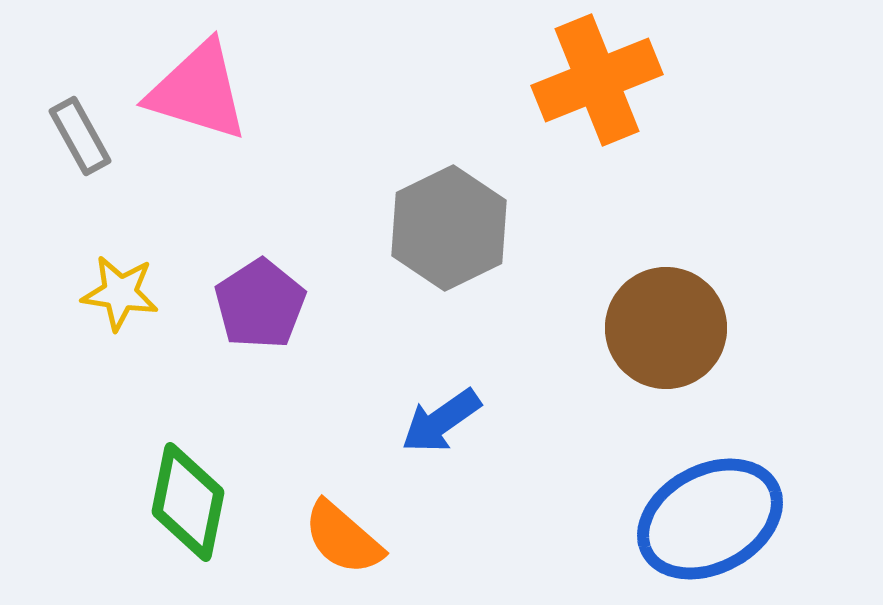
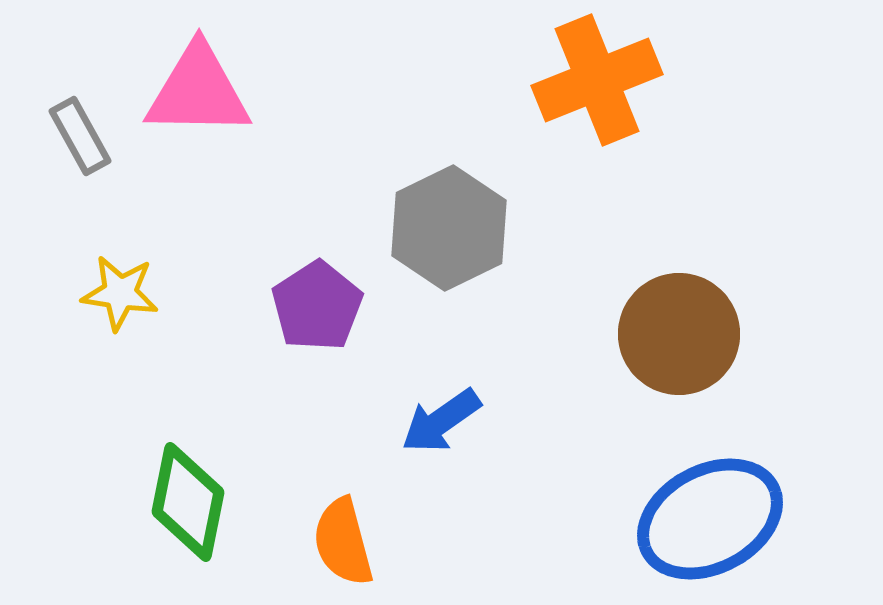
pink triangle: rotated 16 degrees counterclockwise
purple pentagon: moved 57 px right, 2 px down
brown circle: moved 13 px right, 6 px down
orange semicircle: moved 4 px down; rotated 34 degrees clockwise
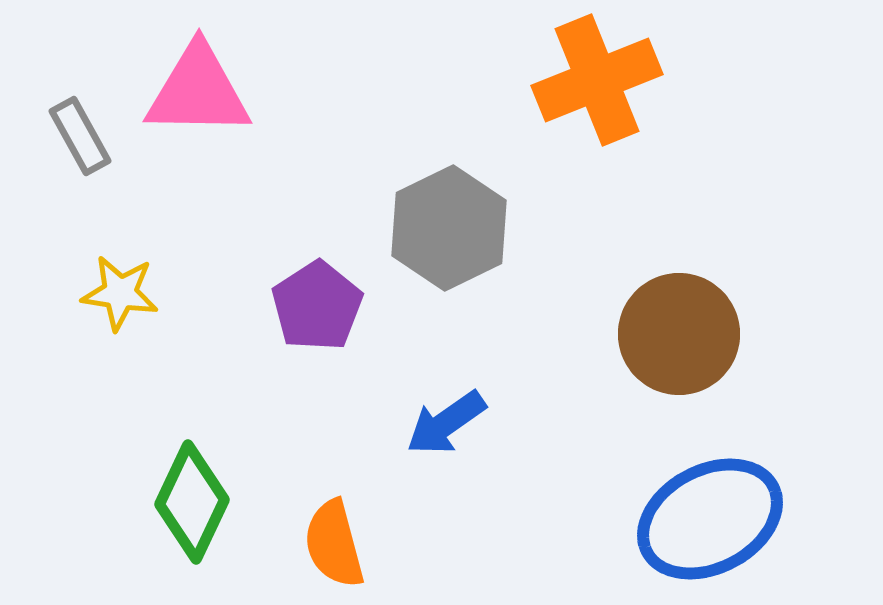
blue arrow: moved 5 px right, 2 px down
green diamond: moved 4 px right; rotated 14 degrees clockwise
orange semicircle: moved 9 px left, 2 px down
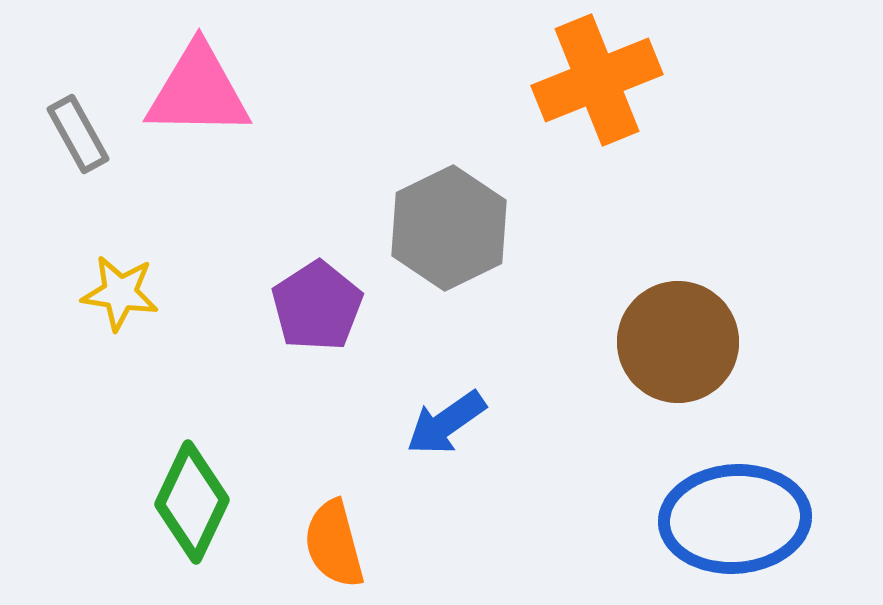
gray rectangle: moved 2 px left, 2 px up
brown circle: moved 1 px left, 8 px down
blue ellipse: moved 25 px right; rotated 24 degrees clockwise
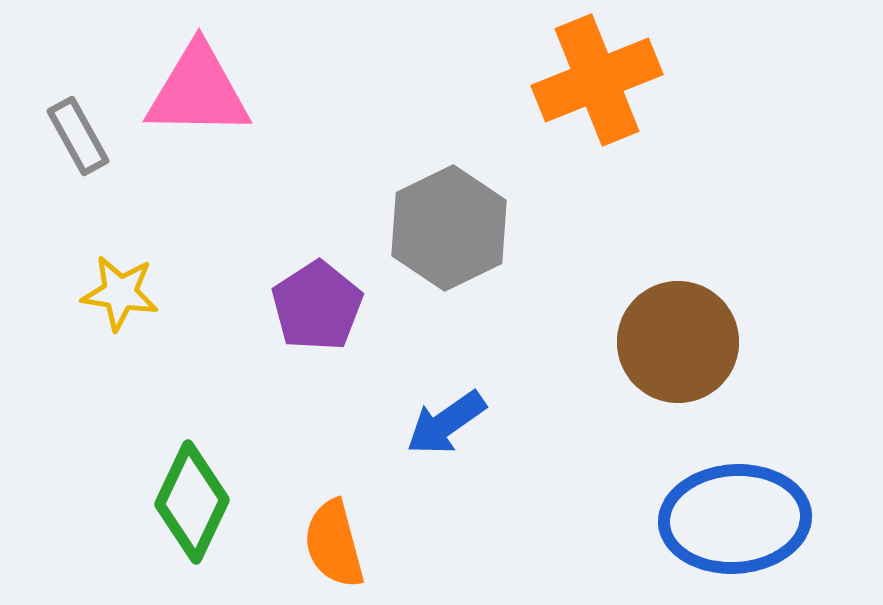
gray rectangle: moved 2 px down
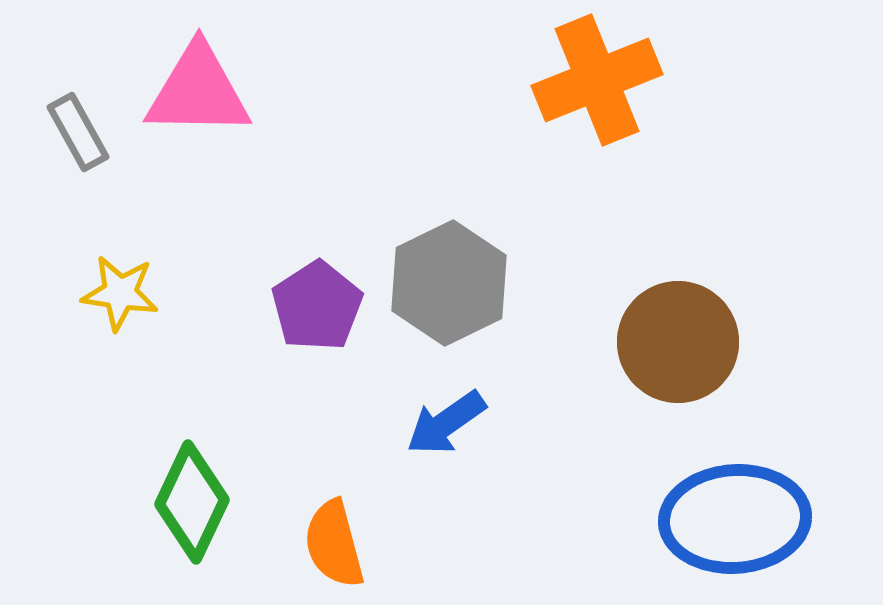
gray rectangle: moved 4 px up
gray hexagon: moved 55 px down
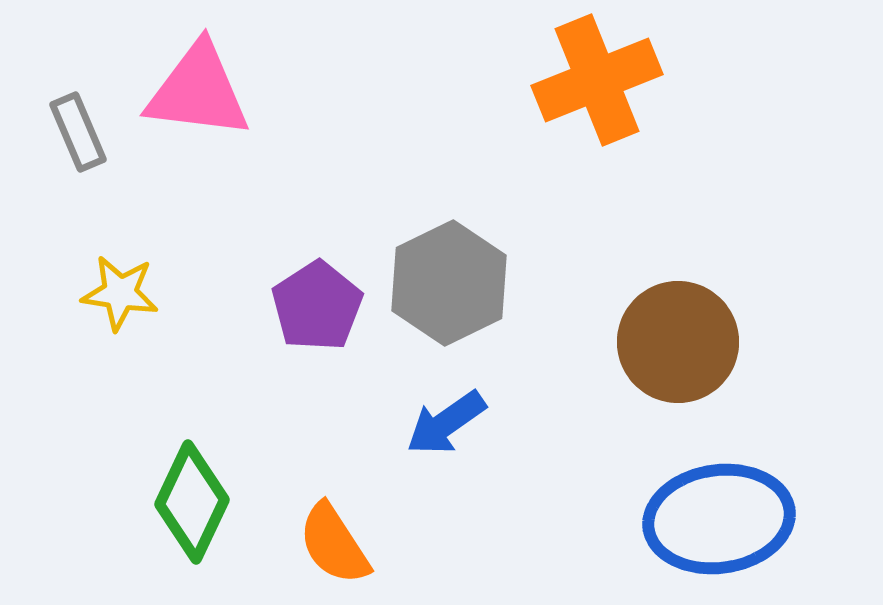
pink triangle: rotated 6 degrees clockwise
gray rectangle: rotated 6 degrees clockwise
blue ellipse: moved 16 px left; rotated 4 degrees counterclockwise
orange semicircle: rotated 18 degrees counterclockwise
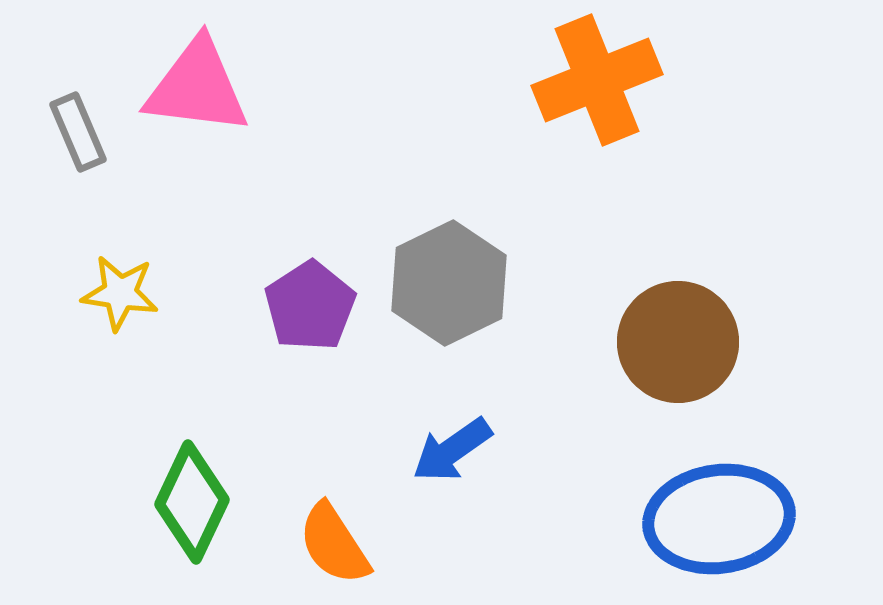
pink triangle: moved 1 px left, 4 px up
purple pentagon: moved 7 px left
blue arrow: moved 6 px right, 27 px down
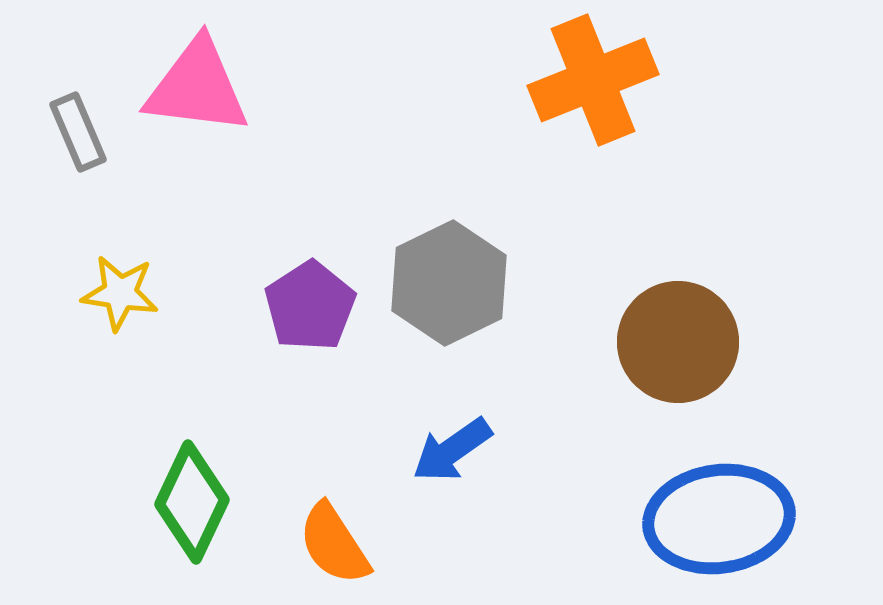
orange cross: moved 4 px left
